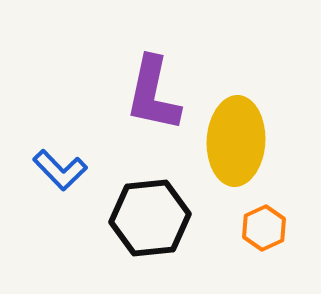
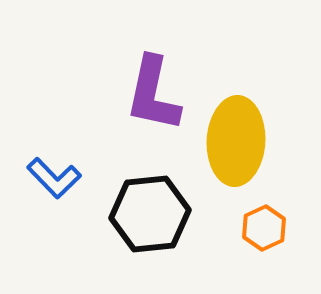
blue L-shape: moved 6 px left, 8 px down
black hexagon: moved 4 px up
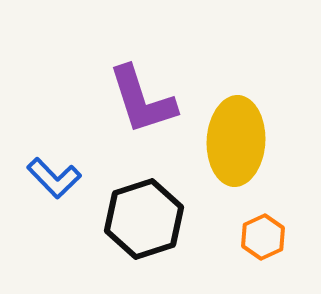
purple L-shape: moved 11 px left, 6 px down; rotated 30 degrees counterclockwise
black hexagon: moved 6 px left, 5 px down; rotated 12 degrees counterclockwise
orange hexagon: moved 1 px left, 9 px down
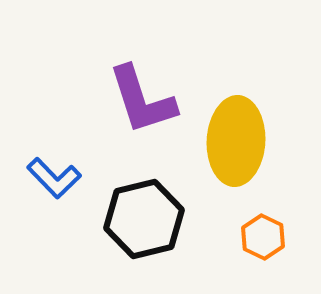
black hexagon: rotated 4 degrees clockwise
orange hexagon: rotated 9 degrees counterclockwise
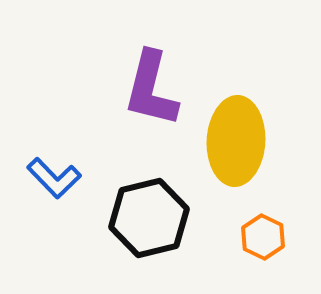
purple L-shape: moved 9 px right, 11 px up; rotated 32 degrees clockwise
black hexagon: moved 5 px right, 1 px up
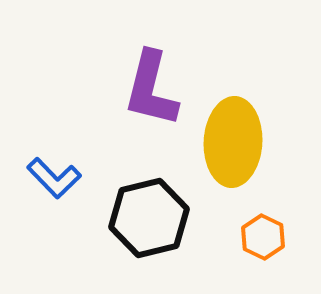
yellow ellipse: moved 3 px left, 1 px down
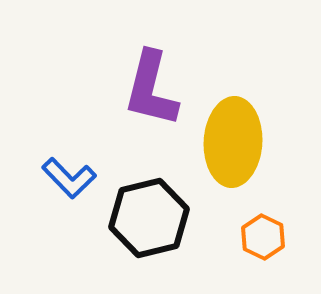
blue L-shape: moved 15 px right
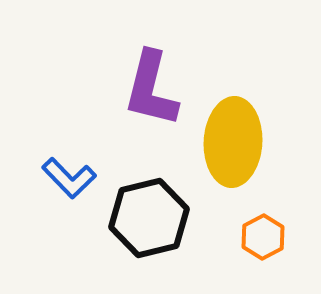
orange hexagon: rotated 6 degrees clockwise
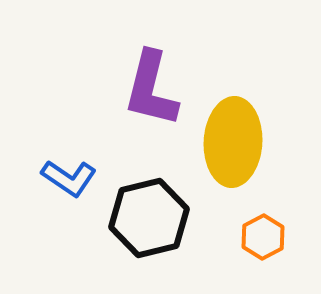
blue L-shape: rotated 12 degrees counterclockwise
